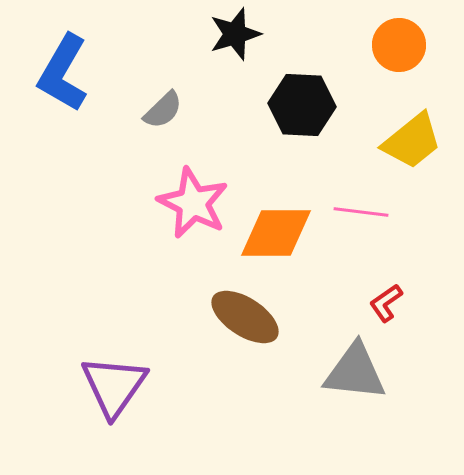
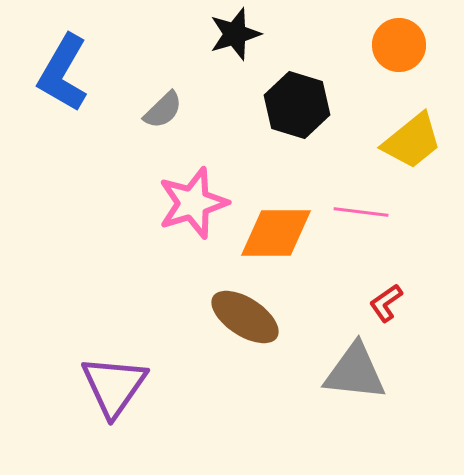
black hexagon: moved 5 px left; rotated 14 degrees clockwise
pink star: rotated 28 degrees clockwise
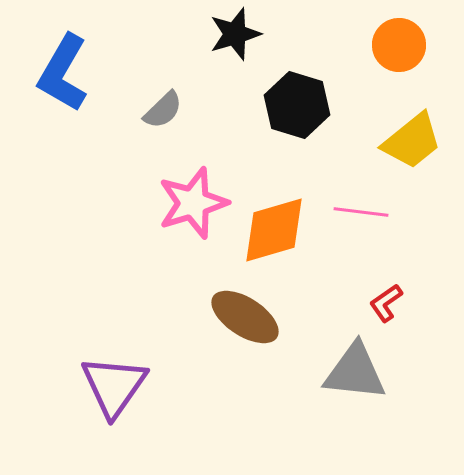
orange diamond: moved 2 px left, 3 px up; rotated 16 degrees counterclockwise
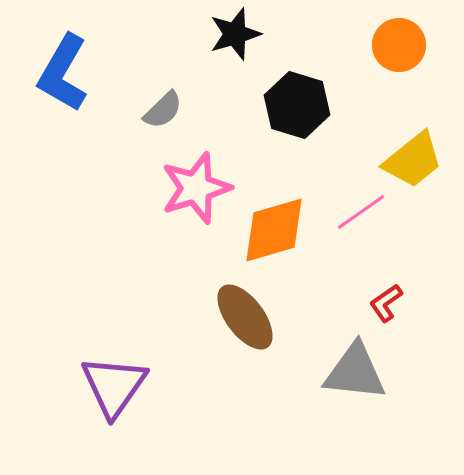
yellow trapezoid: moved 1 px right, 19 px down
pink star: moved 3 px right, 15 px up
pink line: rotated 42 degrees counterclockwise
brown ellipse: rotated 20 degrees clockwise
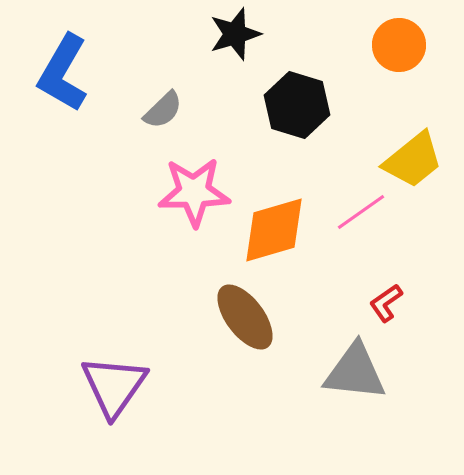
pink star: moved 2 px left, 4 px down; rotated 16 degrees clockwise
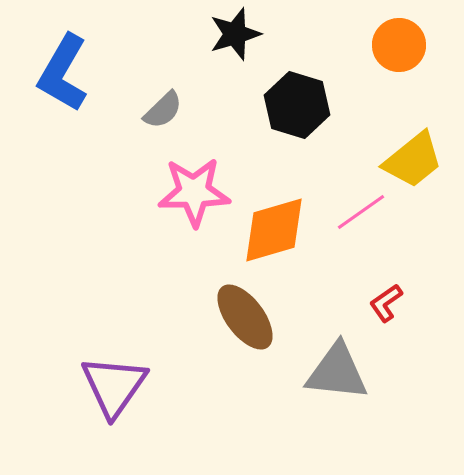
gray triangle: moved 18 px left
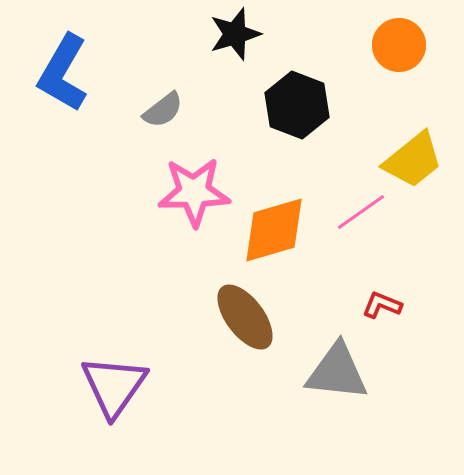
black hexagon: rotated 4 degrees clockwise
gray semicircle: rotated 6 degrees clockwise
red L-shape: moved 4 px left, 2 px down; rotated 57 degrees clockwise
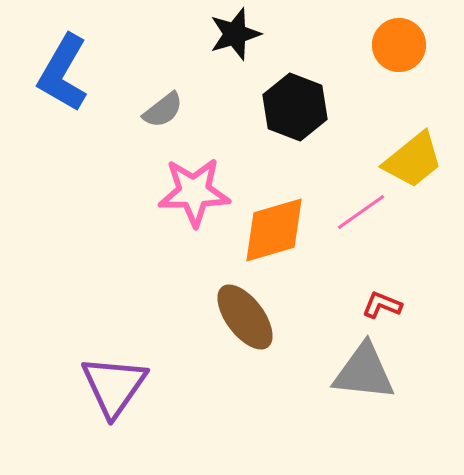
black hexagon: moved 2 px left, 2 px down
gray triangle: moved 27 px right
